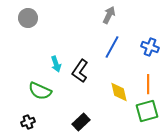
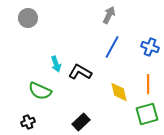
black L-shape: moved 1 px down; rotated 85 degrees clockwise
green square: moved 3 px down
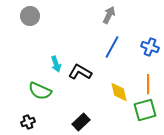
gray circle: moved 2 px right, 2 px up
green square: moved 2 px left, 4 px up
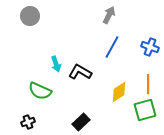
yellow diamond: rotated 70 degrees clockwise
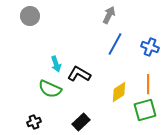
blue line: moved 3 px right, 3 px up
black L-shape: moved 1 px left, 2 px down
green semicircle: moved 10 px right, 2 px up
black cross: moved 6 px right
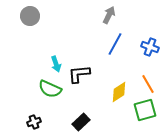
black L-shape: rotated 35 degrees counterclockwise
orange line: rotated 30 degrees counterclockwise
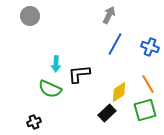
cyan arrow: rotated 21 degrees clockwise
black rectangle: moved 26 px right, 9 px up
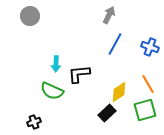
green semicircle: moved 2 px right, 2 px down
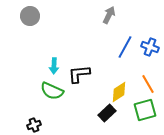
blue line: moved 10 px right, 3 px down
cyan arrow: moved 2 px left, 2 px down
black cross: moved 3 px down
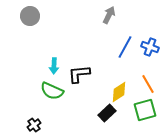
black cross: rotated 16 degrees counterclockwise
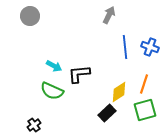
blue line: rotated 35 degrees counterclockwise
cyan arrow: rotated 63 degrees counterclockwise
orange line: moved 4 px left; rotated 48 degrees clockwise
